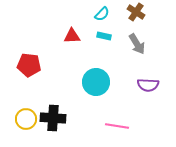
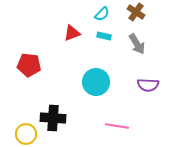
red triangle: moved 3 px up; rotated 18 degrees counterclockwise
yellow circle: moved 15 px down
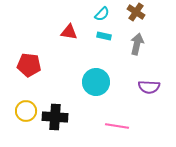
red triangle: moved 3 px left, 1 px up; rotated 30 degrees clockwise
gray arrow: rotated 135 degrees counterclockwise
purple semicircle: moved 1 px right, 2 px down
black cross: moved 2 px right, 1 px up
yellow circle: moved 23 px up
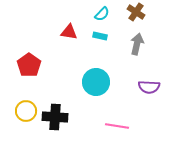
cyan rectangle: moved 4 px left
red pentagon: rotated 30 degrees clockwise
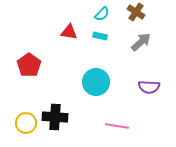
gray arrow: moved 4 px right, 2 px up; rotated 35 degrees clockwise
yellow circle: moved 12 px down
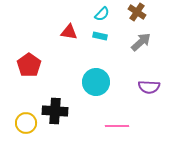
brown cross: moved 1 px right
black cross: moved 6 px up
pink line: rotated 10 degrees counterclockwise
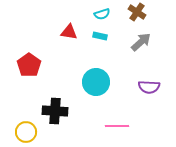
cyan semicircle: rotated 28 degrees clockwise
yellow circle: moved 9 px down
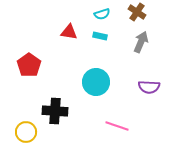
gray arrow: rotated 25 degrees counterclockwise
pink line: rotated 20 degrees clockwise
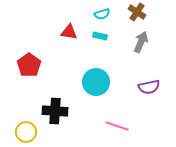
purple semicircle: rotated 15 degrees counterclockwise
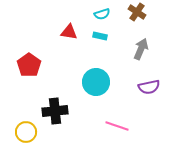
gray arrow: moved 7 px down
black cross: rotated 10 degrees counterclockwise
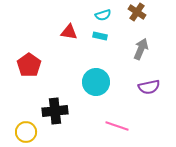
cyan semicircle: moved 1 px right, 1 px down
